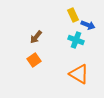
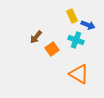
yellow rectangle: moved 1 px left, 1 px down
orange square: moved 18 px right, 11 px up
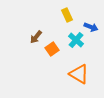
yellow rectangle: moved 5 px left, 1 px up
blue arrow: moved 3 px right, 2 px down
cyan cross: rotated 21 degrees clockwise
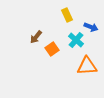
orange triangle: moved 8 px right, 8 px up; rotated 35 degrees counterclockwise
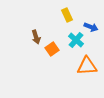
brown arrow: rotated 56 degrees counterclockwise
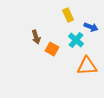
yellow rectangle: moved 1 px right
orange square: rotated 24 degrees counterclockwise
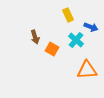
brown arrow: moved 1 px left
orange triangle: moved 4 px down
